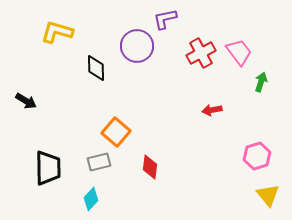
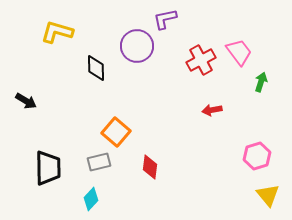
red cross: moved 7 px down
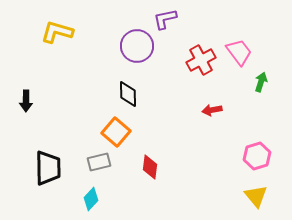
black diamond: moved 32 px right, 26 px down
black arrow: rotated 60 degrees clockwise
yellow triangle: moved 12 px left, 1 px down
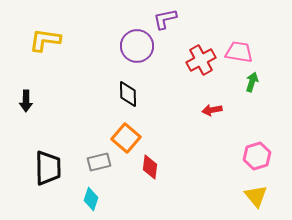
yellow L-shape: moved 12 px left, 8 px down; rotated 8 degrees counterclockwise
pink trapezoid: rotated 44 degrees counterclockwise
green arrow: moved 9 px left
orange square: moved 10 px right, 6 px down
cyan diamond: rotated 25 degrees counterclockwise
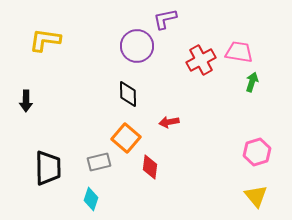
red arrow: moved 43 px left, 12 px down
pink hexagon: moved 4 px up
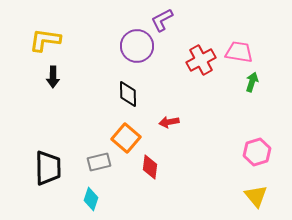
purple L-shape: moved 3 px left, 1 px down; rotated 15 degrees counterclockwise
black arrow: moved 27 px right, 24 px up
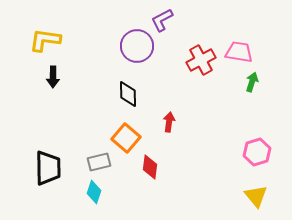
red arrow: rotated 108 degrees clockwise
cyan diamond: moved 3 px right, 7 px up
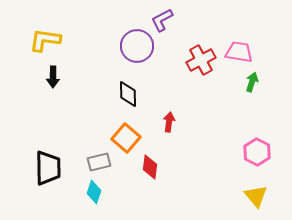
pink hexagon: rotated 16 degrees counterclockwise
